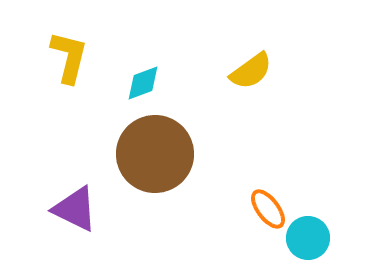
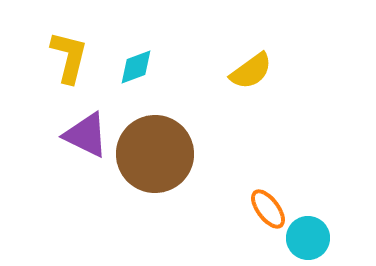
cyan diamond: moved 7 px left, 16 px up
purple triangle: moved 11 px right, 74 px up
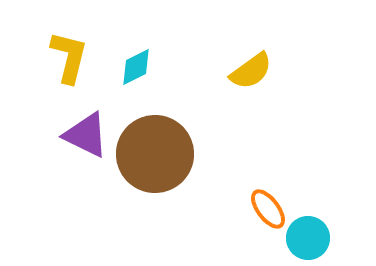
cyan diamond: rotated 6 degrees counterclockwise
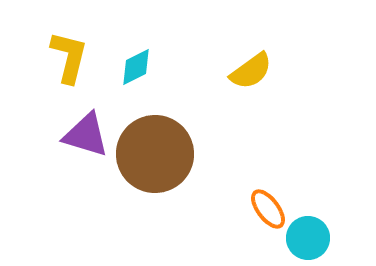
purple triangle: rotated 9 degrees counterclockwise
